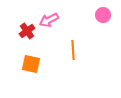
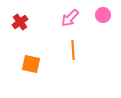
pink arrow: moved 21 px right, 2 px up; rotated 18 degrees counterclockwise
red cross: moved 7 px left, 9 px up
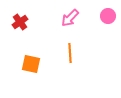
pink circle: moved 5 px right, 1 px down
orange line: moved 3 px left, 3 px down
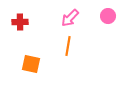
red cross: rotated 35 degrees clockwise
orange line: moved 2 px left, 7 px up; rotated 12 degrees clockwise
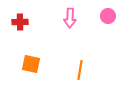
pink arrow: rotated 42 degrees counterclockwise
orange line: moved 12 px right, 24 px down
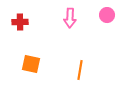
pink circle: moved 1 px left, 1 px up
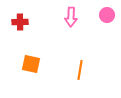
pink arrow: moved 1 px right, 1 px up
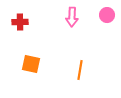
pink arrow: moved 1 px right
